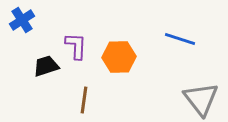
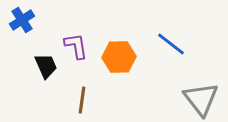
blue line: moved 9 px left, 5 px down; rotated 20 degrees clockwise
purple L-shape: rotated 12 degrees counterclockwise
black trapezoid: rotated 84 degrees clockwise
brown line: moved 2 px left
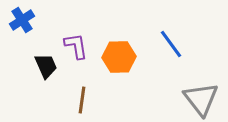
blue line: rotated 16 degrees clockwise
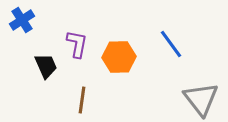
purple L-shape: moved 1 px right, 2 px up; rotated 20 degrees clockwise
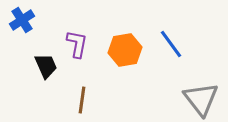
orange hexagon: moved 6 px right, 7 px up; rotated 8 degrees counterclockwise
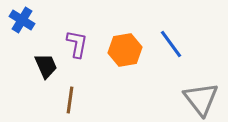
blue cross: rotated 25 degrees counterclockwise
brown line: moved 12 px left
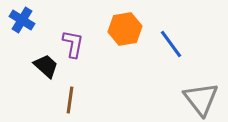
purple L-shape: moved 4 px left
orange hexagon: moved 21 px up
black trapezoid: rotated 24 degrees counterclockwise
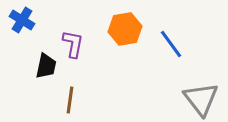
black trapezoid: rotated 60 degrees clockwise
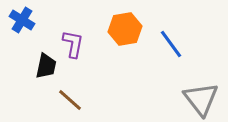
brown line: rotated 56 degrees counterclockwise
